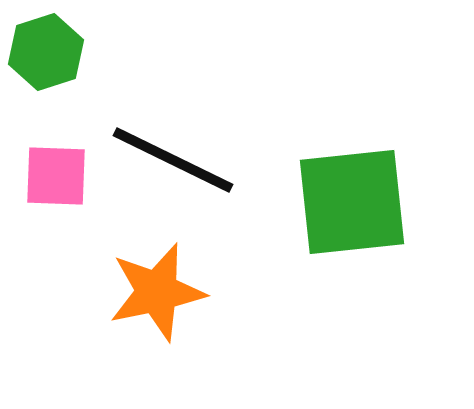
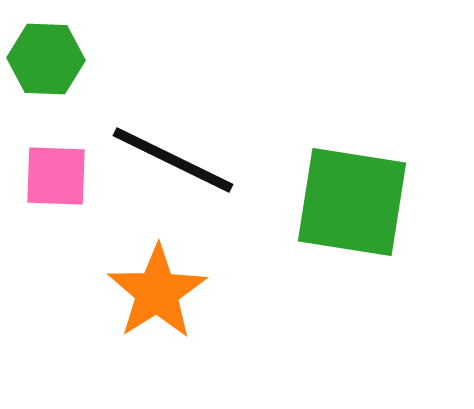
green hexagon: moved 7 px down; rotated 20 degrees clockwise
green square: rotated 15 degrees clockwise
orange star: rotated 20 degrees counterclockwise
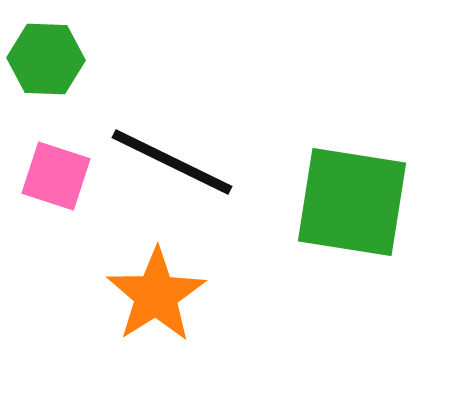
black line: moved 1 px left, 2 px down
pink square: rotated 16 degrees clockwise
orange star: moved 1 px left, 3 px down
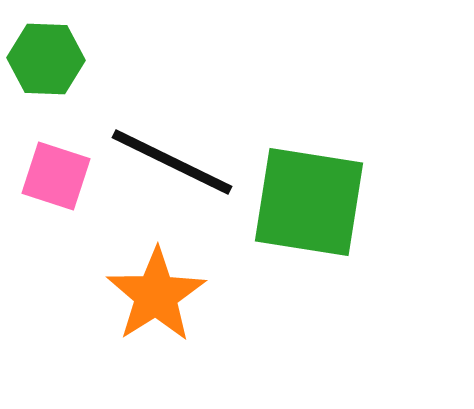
green square: moved 43 px left
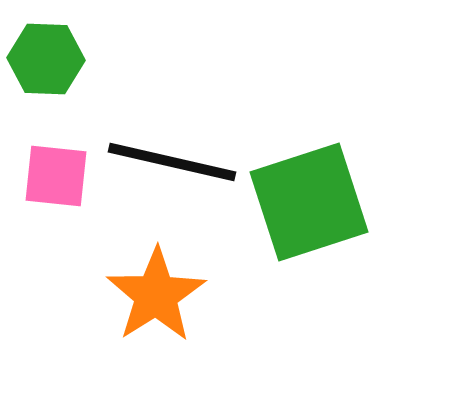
black line: rotated 13 degrees counterclockwise
pink square: rotated 12 degrees counterclockwise
green square: rotated 27 degrees counterclockwise
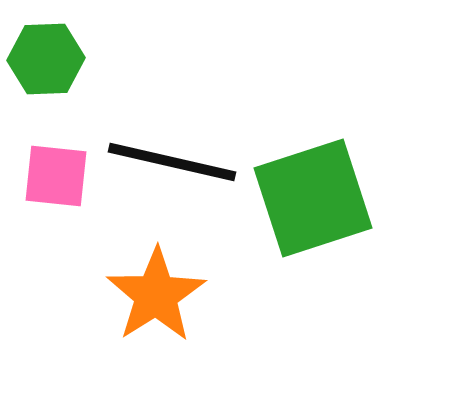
green hexagon: rotated 4 degrees counterclockwise
green square: moved 4 px right, 4 px up
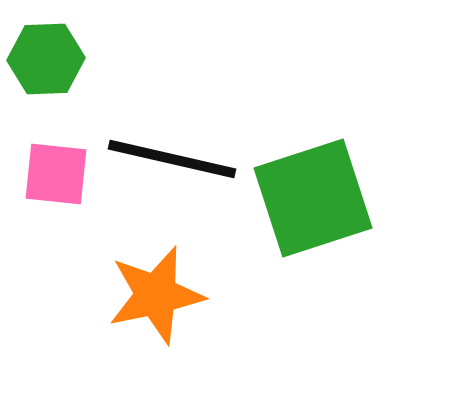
black line: moved 3 px up
pink square: moved 2 px up
orange star: rotated 20 degrees clockwise
